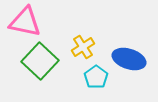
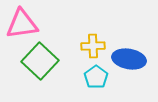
pink triangle: moved 3 px left, 2 px down; rotated 20 degrees counterclockwise
yellow cross: moved 10 px right, 1 px up; rotated 30 degrees clockwise
blue ellipse: rotated 8 degrees counterclockwise
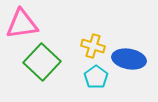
yellow cross: rotated 20 degrees clockwise
green square: moved 2 px right, 1 px down
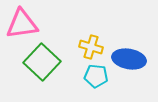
yellow cross: moved 2 px left, 1 px down
cyan pentagon: moved 1 px up; rotated 30 degrees counterclockwise
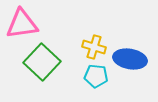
yellow cross: moved 3 px right
blue ellipse: moved 1 px right
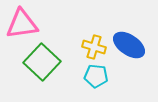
blue ellipse: moved 1 px left, 14 px up; rotated 24 degrees clockwise
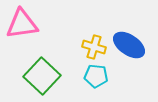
green square: moved 14 px down
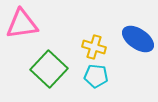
blue ellipse: moved 9 px right, 6 px up
green square: moved 7 px right, 7 px up
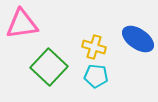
green square: moved 2 px up
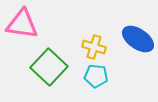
pink triangle: rotated 16 degrees clockwise
